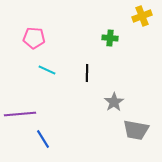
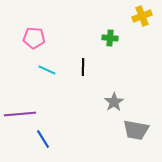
black line: moved 4 px left, 6 px up
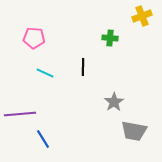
cyan line: moved 2 px left, 3 px down
gray trapezoid: moved 2 px left, 1 px down
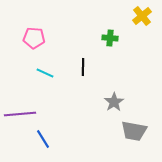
yellow cross: rotated 18 degrees counterclockwise
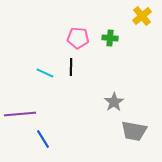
pink pentagon: moved 44 px right
black line: moved 12 px left
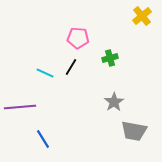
green cross: moved 20 px down; rotated 21 degrees counterclockwise
black line: rotated 30 degrees clockwise
purple line: moved 7 px up
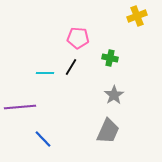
yellow cross: moved 5 px left; rotated 18 degrees clockwise
green cross: rotated 28 degrees clockwise
cyan line: rotated 24 degrees counterclockwise
gray star: moved 7 px up
gray trapezoid: moved 26 px left; rotated 76 degrees counterclockwise
blue line: rotated 12 degrees counterclockwise
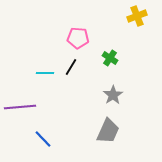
green cross: rotated 21 degrees clockwise
gray star: moved 1 px left
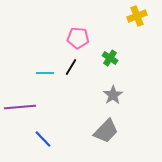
gray trapezoid: moved 2 px left; rotated 20 degrees clockwise
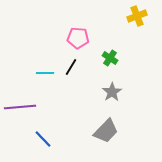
gray star: moved 1 px left, 3 px up
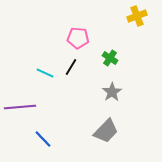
cyan line: rotated 24 degrees clockwise
